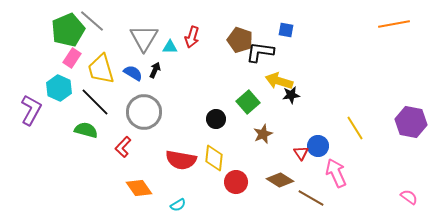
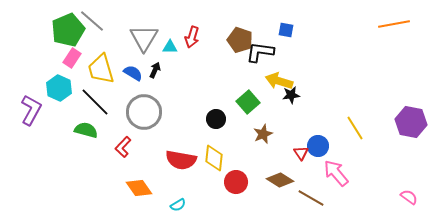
pink arrow: rotated 16 degrees counterclockwise
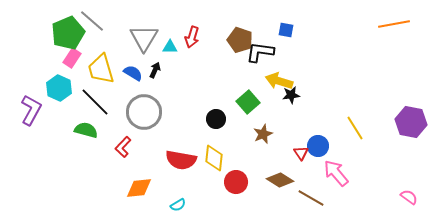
green pentagon: moved 3 px down
orange diamond: rotated 60 degrees counterclockwise
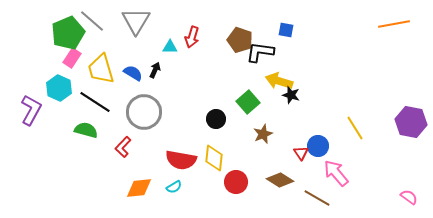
gray triangle: moved 8 px left, 17 px up
black star: rotated 24 degrees clockwise
black line: rotated 12 degrees counterclockwise
brown line: moved 6 px right
cyan semicircle: moved 4 px left, 18 px up
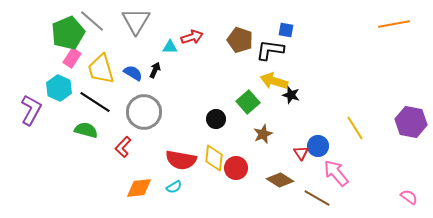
red arrow: rotated 125 degrees counterclockwise
black L-shape: moved 10 px right, 2 px up
yellow arrow: moved 5 px left
red circle: moved 14 px up
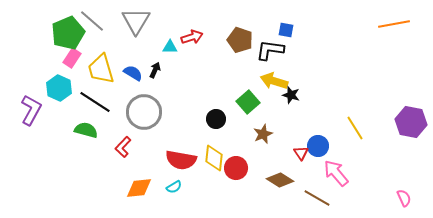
pink semicircle: moved 5 px left, 1 px down; rotated 30 degrees clockwise
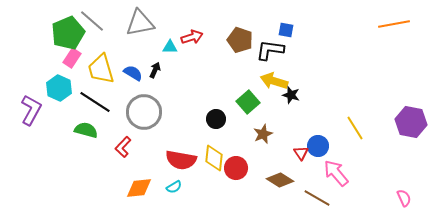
gray triangle: moved 4 px right, 2 px down; rotated 48 degrees clockwise
